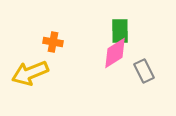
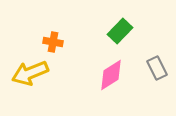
green rectangle: rotated 45 degrees clockwise
pink diamond: moved 4 px left, 22 px down
gray rectangle: moved 13 px right, 3 px up
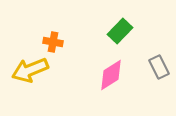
gray rectangle: moved 2 px right, 1 px up
yellow arrow: moved 3 px up
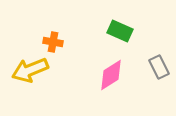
green rectangle: rotated 70 degrees clockwise
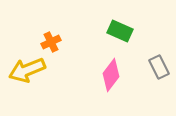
orange cross: moved 2 px left; rotated 36 degrees counterclockwise
yellow arrow: moved 3 px left
pink diamond: rotated 20 degrees counterclockwise
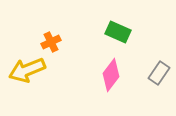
green rectangle: moved 2 px left, 1 px down
gray rectangle: moved 6 px down; rotated 60 degrees clockwise
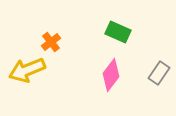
orange cross: rotated 12 degrees counterclockwise
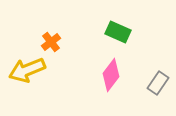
gray rectangle: moved 1 px left, 10 px down
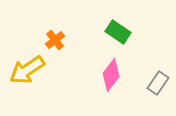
green rectangle: rotated 10 degrees clockwise
orange cross: moved 4 px right, 2 px up
yellow arrow: rotated 12 degrees counterclockwise
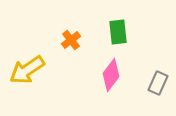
green rectangle: rotated 50 degrees clockwise
orange cross: moved 16 px right
gray rectangle: rotated 10 degrees counterclockwise
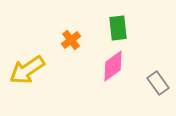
green rectangle: moved 4 px up
pink diamond: moved 2 px right, 9 px up; rotated 16 degrees clockwise
gray rectangle: rotated 60 degrees counterclockwise
